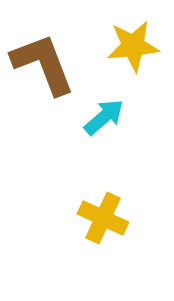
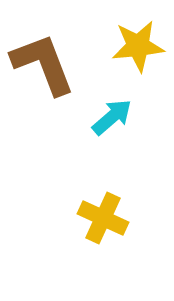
yellow star: moved 5 px right
cyan arrow: moved 8 px right
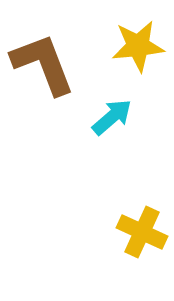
yellow cross: moved 39 px right, 14 px down
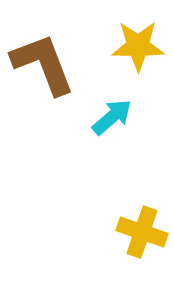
yellow star: rotated 6 degrees clockwise
yellow cross: rotated 6 degrees counterclockwise
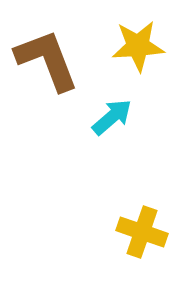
yellow star: rotated 4 degrees counterclockwise
brown L-shape: moved 4 px right, 4 px up
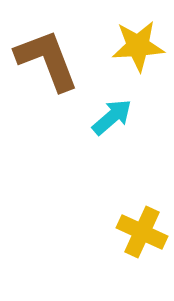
yellow cross: rotated 6 degrees clockwise
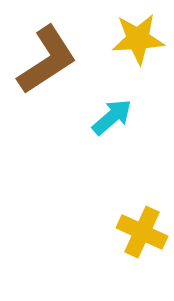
yellow star: moved 7 px up
brown L-shape: rotated 78 degrees clockwise
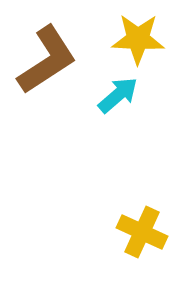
yellow star: rotated 6 degrees clockwise
cyan arrow: moved 6 px right, 22 px up
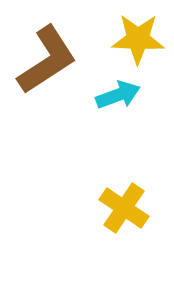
cyan arrow: rotated 21 degrees clockwise
yellow cross: moved 18 px left, 24 px up; rotated 9 degrees clockwise
